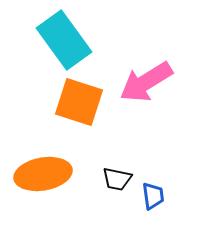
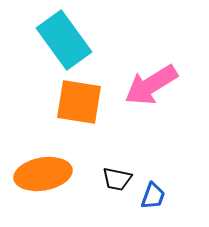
pink arrow: moved 5 px right, 3 px down
orange square: rotated 9 degrees counterclockwise
blue trapezoid: rotated 28 degrees clockwise
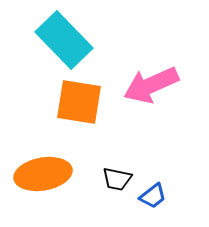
cyan rectangle: rotated 8 degrees counterclockwise
pink arrow: rotated 8 degrees clockwise
blue trapezoid: rotated 32 degrees clockwise
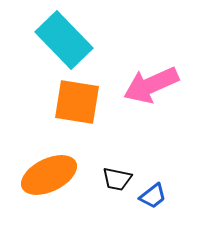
orange square: moved 2 px left
orange ellipse: moved 6 px right, 1 px down; rotated 16 degrees counterclockwise
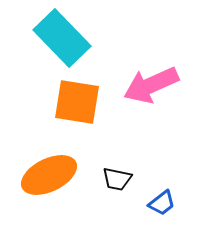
cyan rectangle: moved 2 px left, 2 px up
blue trapezoid: moved 9 px right, 7 px down
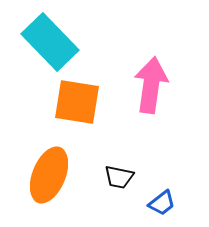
cyan rectangle: moved 12 px left, 4 px down
pink arrow: rotated 122 degrees clockwise
orange ellipse: rotated 42 degrees counterclockwise
black trapezoid: moved 2 px right, 2 px up
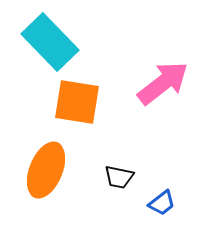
pink arrow: moved 12 px right, 2 px up; rotated 44 degrees clockwise
orange ellipse: moved 3 px left, 5 px up
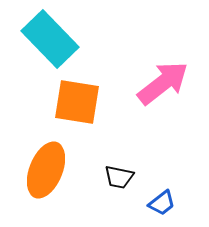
cyan rectangle: moved 3 px up
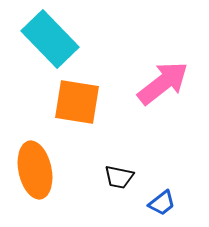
orange ellipse: moved 11 px left; rotated 34 degrees counterclockwise
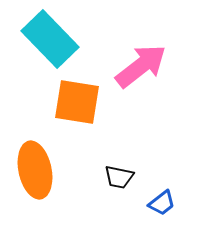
pink arrow: moved 22 px left, 17 px up
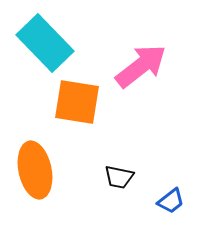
cyan rectangle: moved 5 px left, 4 px down
blue trapezoid: moved 9 px right, 2 px up
